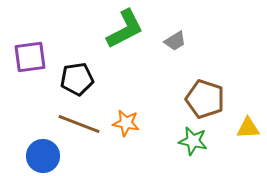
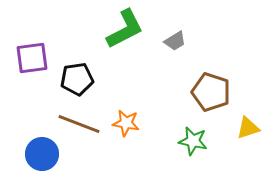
purple square: moved 2 px right, 1 px down
brown pentagon: moved 6 px right, 7 px up
yellow triangle: rotated 15 degrees counterclockwise
blue circle: moved 1 px left, 2 px up
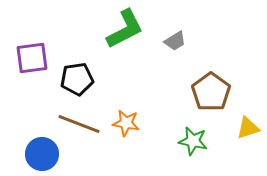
brown pentagon: rotated 18 degrees clockwise
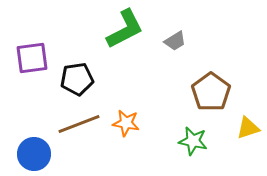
brown line: rotated 42 degrees counterclockwise
blue circle: moved 8 px left
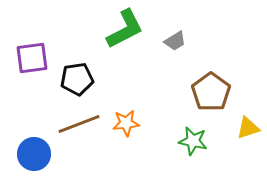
orange star: rotated 16 degrees counterclockwise
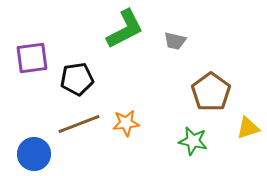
gray trapezoid: rotated 45 degrees clockwise
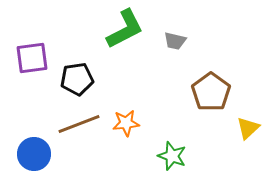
yellow triangle: rotated 25 degrees counterclockwise
green star: moved 21 px left, 15 px down; rotated 8 degrees clockwise
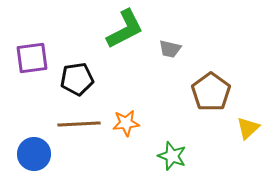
gray trapezoid: moved 5 px left, 8 px down
brown line: rotated 18 degrees clockwise
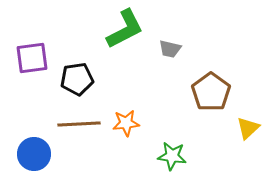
green star: rotated 12 degrees counterclockwise
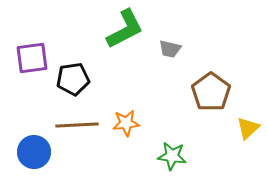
black pentagon: moved 4 px left
brown line: moved 2 px left, 1 px down
blue circle: moved 2 px up
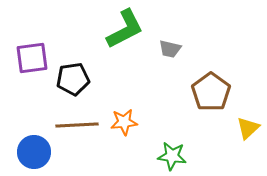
orange star: moved 2 px left, 1 px up
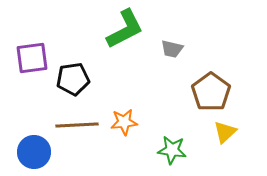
gray trapezoid: moved 2 px right
yellow triangle: moved 23 px left, 4 px down
green star: moved 6 px up
